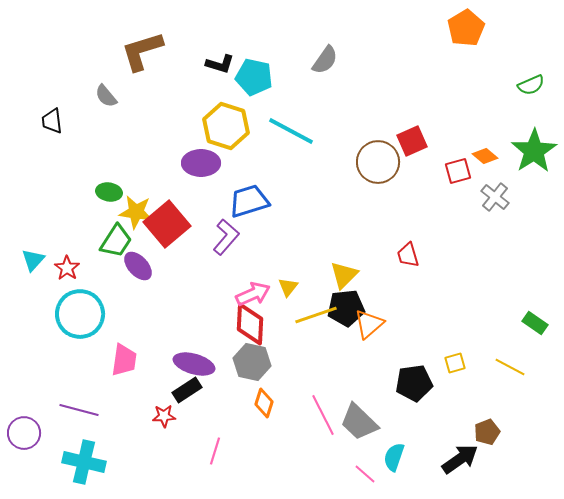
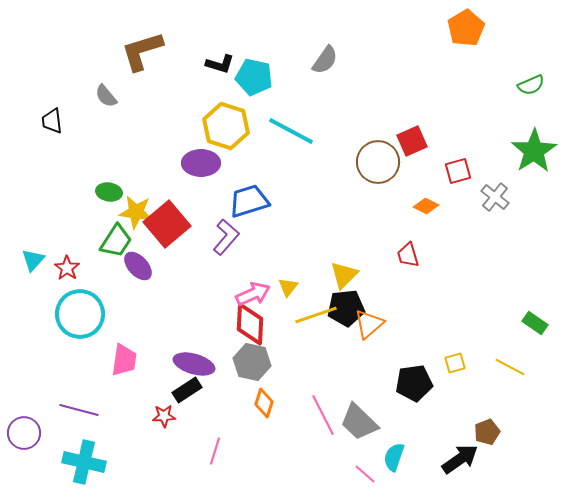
orange diamond at (485, 156): moved 59 px left, 50 px down; rotated 15 degrees counterclockwise
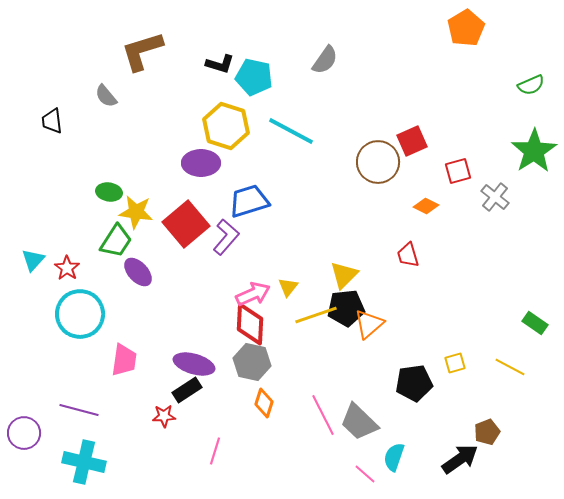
red square at (167, 224): moved 19 px right
purple ellipse at (138, 266): moved 6 px down
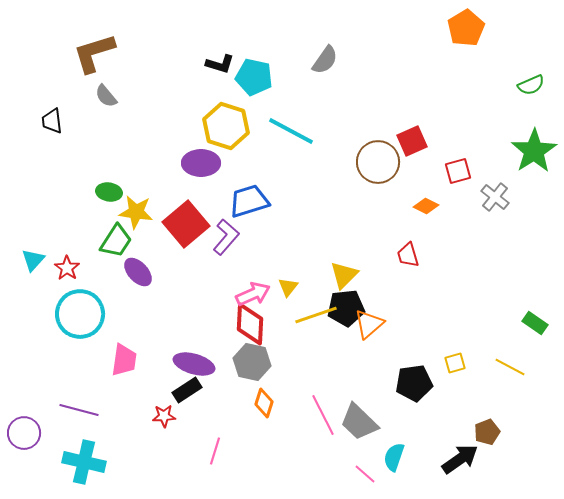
brown L-shape at (142, 51): moved 48 px left, 2 px down
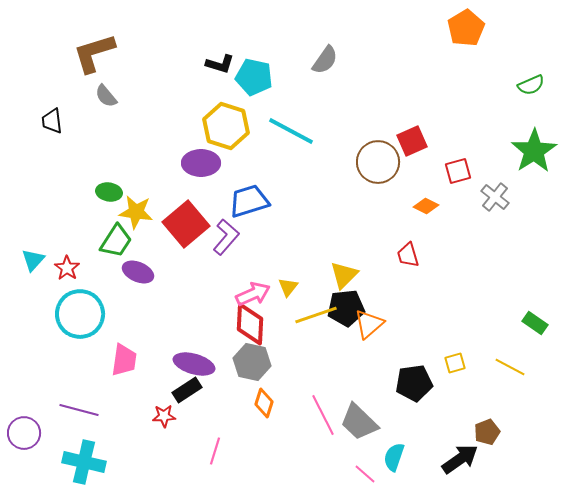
purple ellipse at (138, 272): rotated 24 degrees counterclockwise
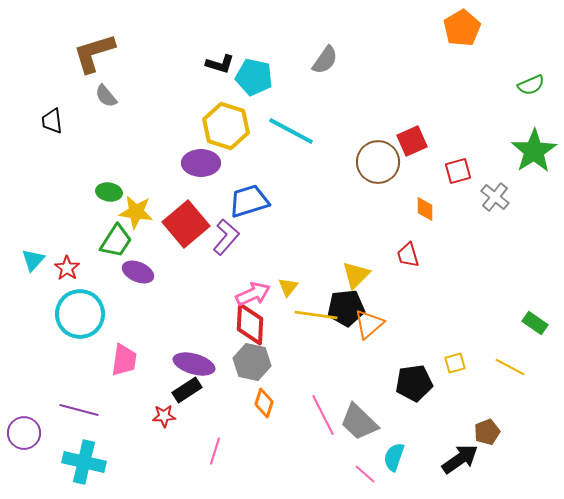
orange pentagon at (466, 28): moved 4 px left
orange diamond at (426, 206): moved 1 px left, 3 px down; rotated 65 degrees clockwise
yellow triangle at (344, 275): moved 12 px right
yellow line at (316, 315): rotated 27 degrees clockwise
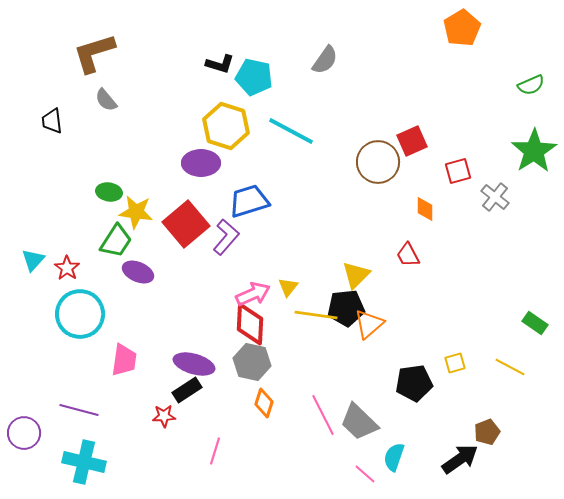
gray semicircle at (106, 96): moved 4 px down
red trapezoid at (408, 255): rotated 12 degrees counterclockwise
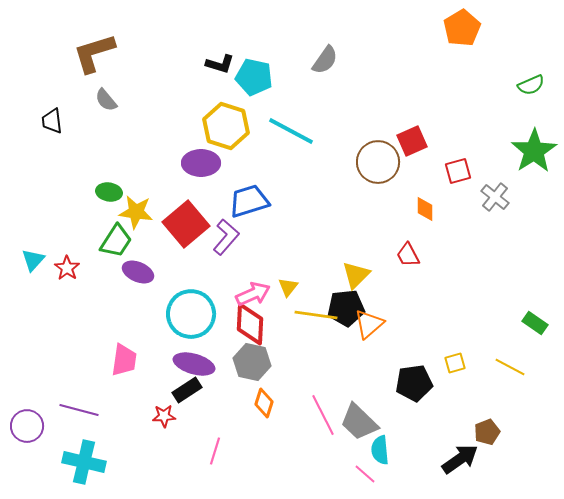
cyan circle at (80, 314): moved 111 px right
purple circle at (24, 433): moved 3 px right, 7 px up
cyan semicircle at (394, 457): moved 14 px left, 7 px up; rotated 24 degrees counterclockwise
